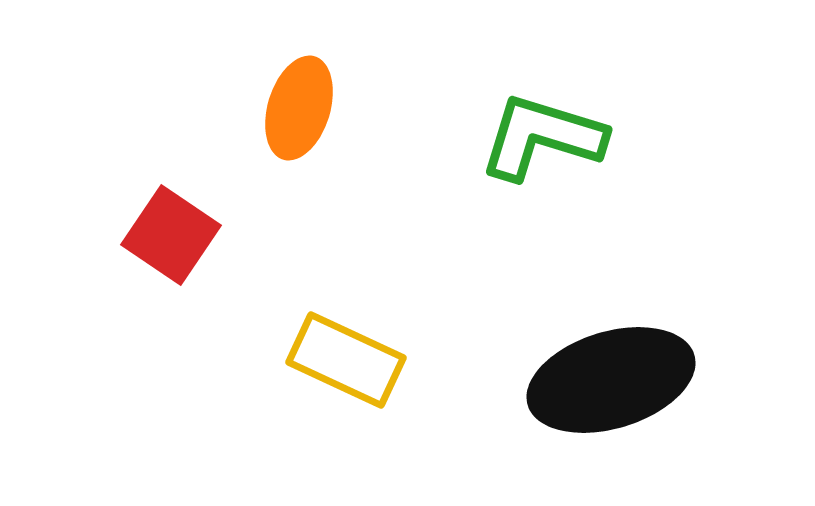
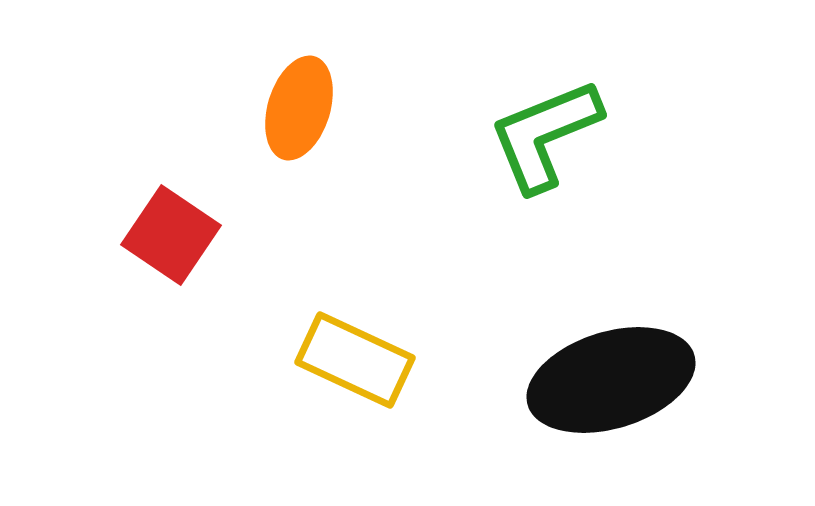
green L-shape: moved 3 px right, 2 px up; rotated 39 degrees counterclockwise
yellow rectangle: moved 9 px right
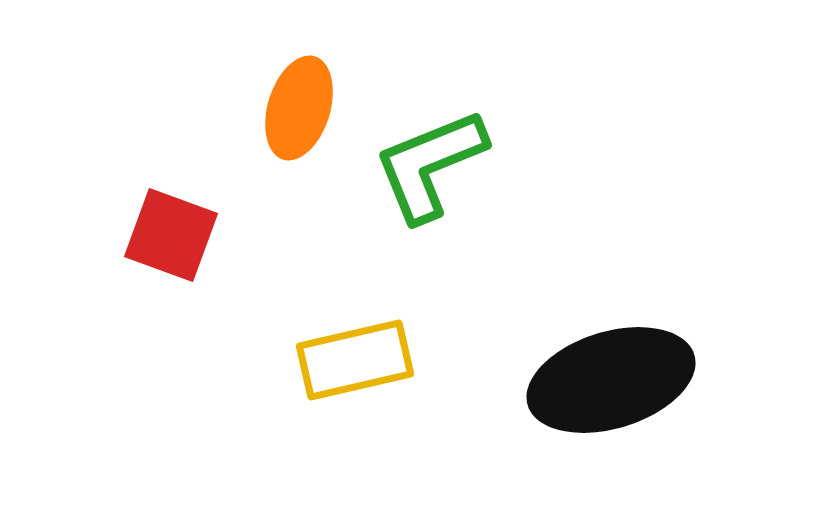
green L-shape: moved 115 px left, 30 px down
red square: rotated 14 degrees counterclockwise
yellow rectangle: rotated 38 degrees counterclockwise
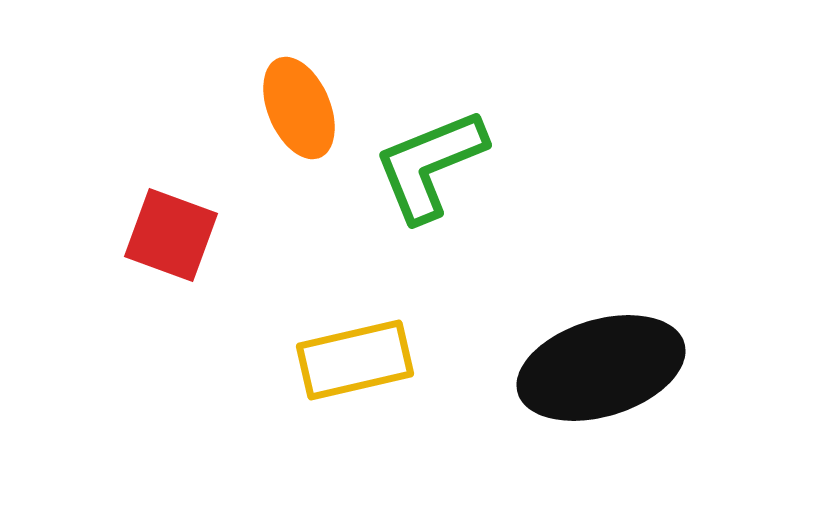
orange ellipse: rotated 40 degrees counterclockwise
black ellipse: moved 10 px left, 12 px up
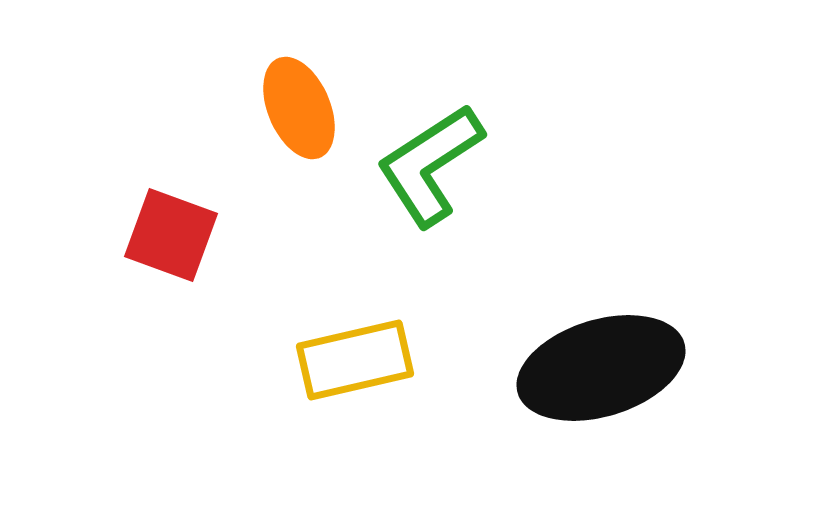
green L-shape: rotated 11 degrees counterclockwise
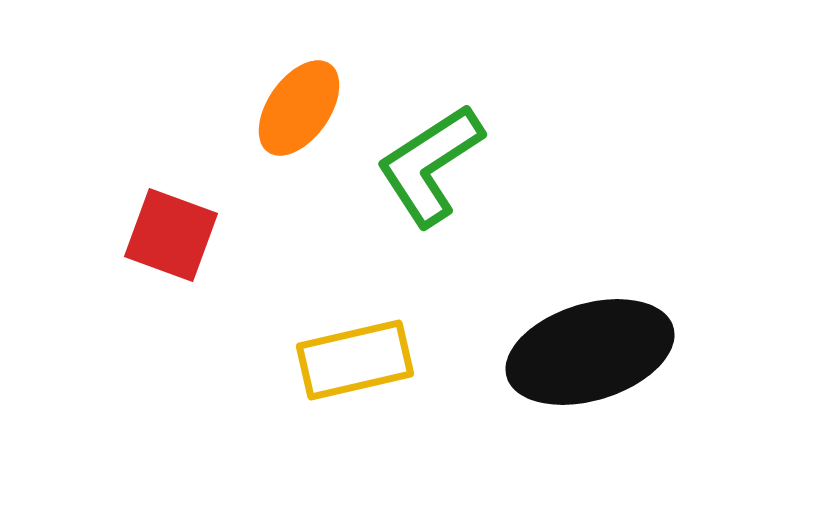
orange ellipse: rotated 58 degrees clockwise
black ellipse: moved 11 px left, 16 px up
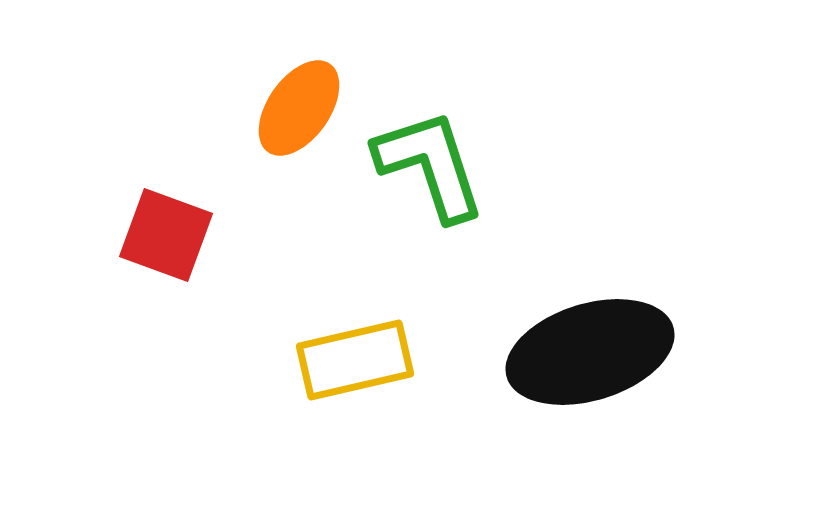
green L-shape: rotated 105 degrees clockwise
red square: moved 5 px left
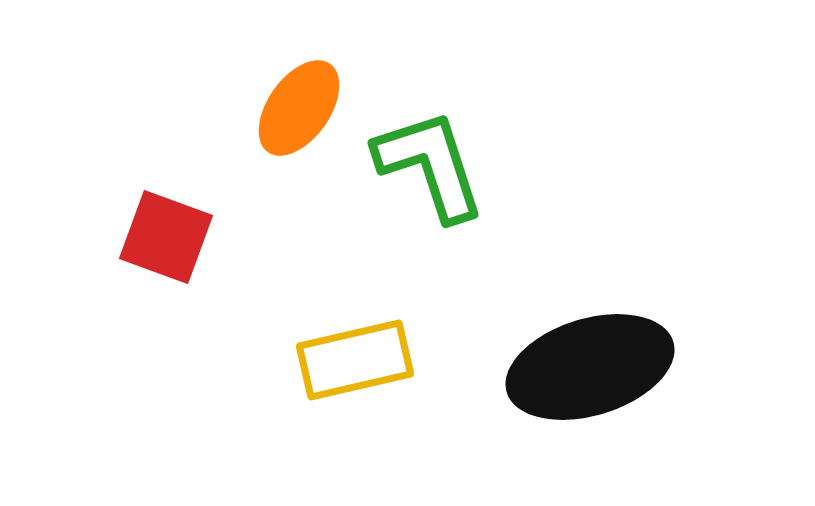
red square: moved 2 px down
black ellipse: moved 15 px down
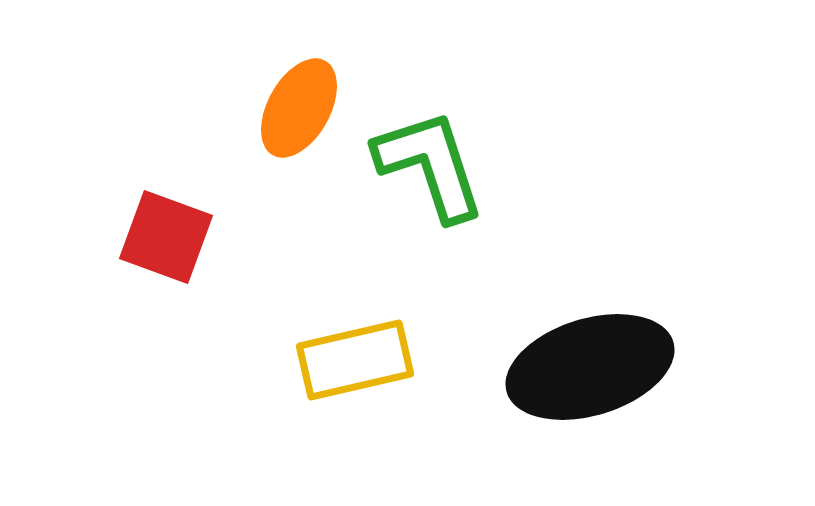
orange ellipse: rotated 6 degrees counterclockwise
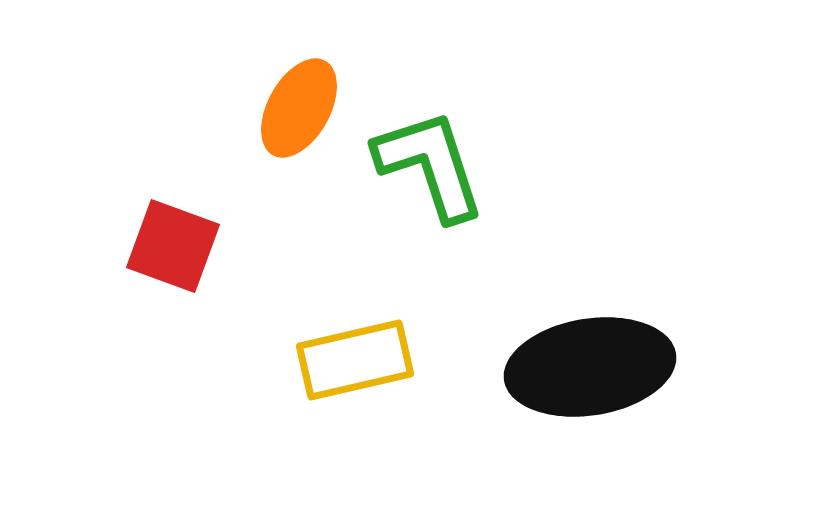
red square: moved 7 px right, 9 px down
black ellipse: rotated 8 degrees clockwise
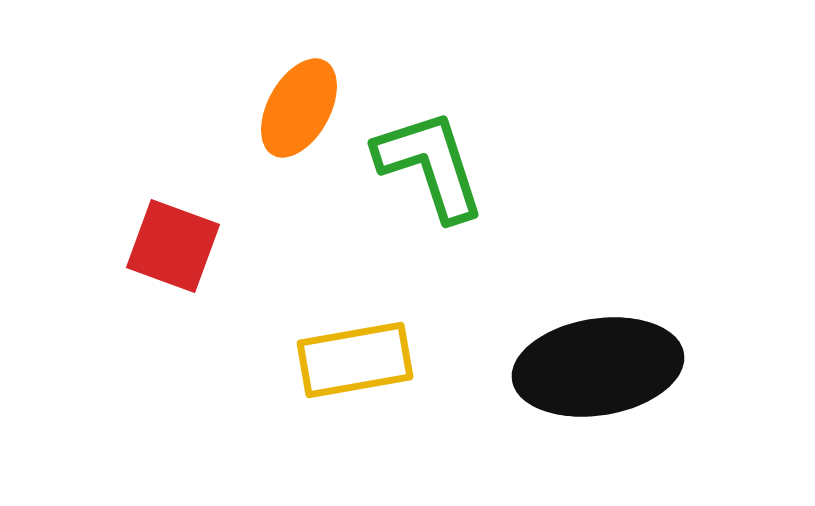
yellow rectangle: rotated 3 degrees clockwise
black ellipse: moved 8 px right
